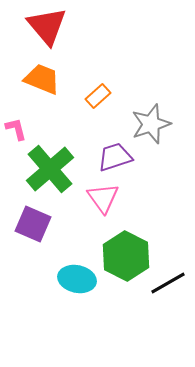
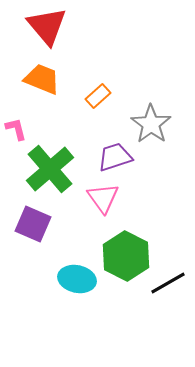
gray star: rotated 18 degrees counterclockwise
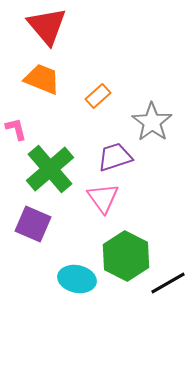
gray star: moved 1 px right, 2 px up
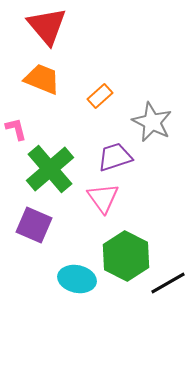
orange rectangle: moved 2 px right
gray star: rotated 9 degrees counterclockwise
purple square: moved 1 px right, 1 px down
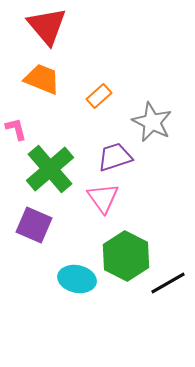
orange rectangle: moved 1 px left
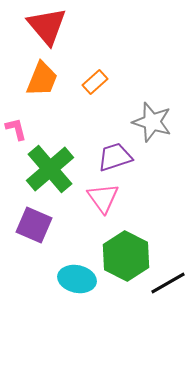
orange trapezoid: rotated 90 degrees clockwise
orange rectangle: moved 4 px left, 14 px up
gray star: rotated 9 degrees counterclockwise
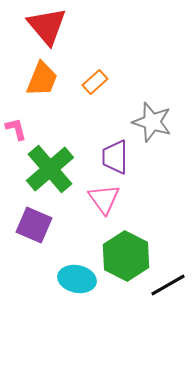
purple trapezoid: rotated 72 degrees counterclockwise
pink triangle: moved 1 px right, 1 px down
black line: moved 2 px down
